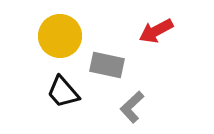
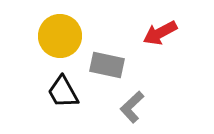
red arrow: moved 4 px right, 2 px down
black trapezoid: rotated 12 degrees clockwise
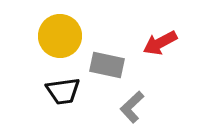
red arrow: moved 10 px down
black trapezoid: moved 1 px up; rotated 69 degrees counterclockwise
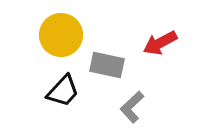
yellow circle: moved 1 px right, 1 px up
black trapezoid: rotated 39 degrees counterclockwise
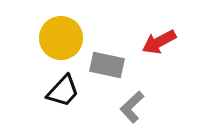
yellow circle: moved 3 px down
red arrow: moved 1 px left, 1 px up
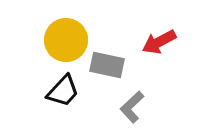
yellow circle: moved 5 px right, 2 px down
